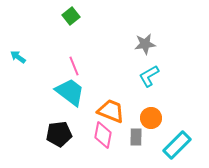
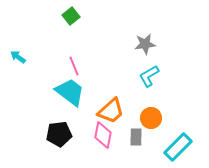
orange trapezoid: rotated 116 degrees clockwise
cyan rectangle: moved 1 px right, 2 px down
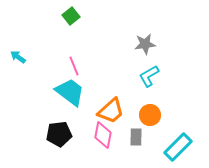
orange circle: moved 1 px left, 3 px up
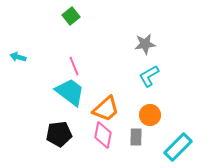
cyan arrow: rotated 21 degrees counterclockwise
orange trapezoid: moved 5 px left, 2 px up
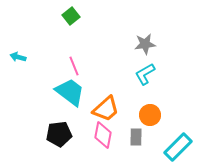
cyan L-shape: moved 4 px left, 2 px up
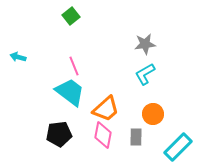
orange circle: moved 3 px right, 1 px up
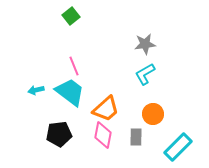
cyan arrow: moved 18 px right, 33 px down; rotated 28 degrees counterclockwise
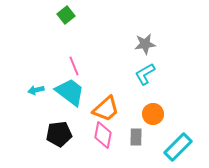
green square: moved 5 px left, 1 px up
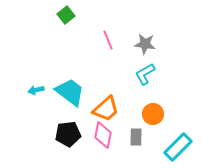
gray star: rotated 15 degrees clockwise
pink line: moved 34 px right, 26 px up
black pentagon: moved 9 px right
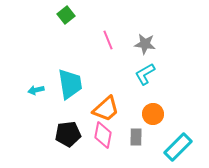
cyan trapezoid: moved 8 px up; rotated 44 degrees clockwise
